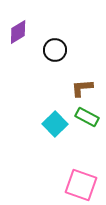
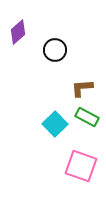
purple diamond: rotated 10 degrees counterclockwise
pink square: moved 19 px up
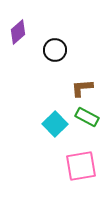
pink square: rotated 28 degrees counterclockwise
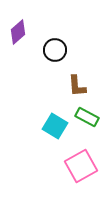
brown L-shape: moved 5 px left, 2 px up; rotated 90 degrees counterclockwise
cyan square: moved 2 px down; rotated 15 degrees counterclockwise
pink square: rotated 20 degrees counterclockwise
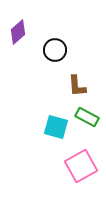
cyan square: moved 1 px right, 1 px down; rotated 15 degrees counterclockwise
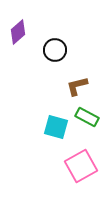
brown L-shape: rotated 80 degrees clockwise
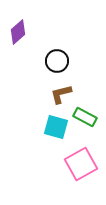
black circle: moved 2 px right, 11 px down
brown L-shape: moved 16 px left, 8 px down
green rectangle: moved 2 px left
pink square: moved 2 px up
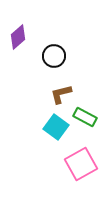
purple diamond: moved 5 px down
black circle: moved 3 px left, 5 px up
cyan square: rotated 20 degrees clockwise
